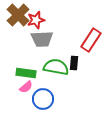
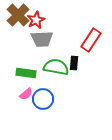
red star: rotated 12 degrees counterclockwise
pink semicircle: moved 7 px down
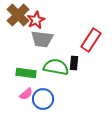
gray trapezoid: rotated 10 degrees clockwise
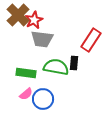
red star: moved 2 px left
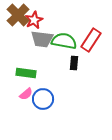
green semicircle: moved 8 px right, 26 px up
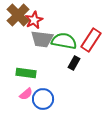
black rectangle: rotated 24 degrees clockwise
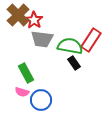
red star: rotated 12 degrees counterclockwise
green semicircle: moved 6 px right, 5 px down
black rectangle: rotated 64 degrees counterclockwise
green rectangle: rotated 54 degrees clockwise
pink semicircle: moved 4 px left, 2 px up; rotated 56 degrees clockwise
blue circle: moved 2 px left, 1 px down
